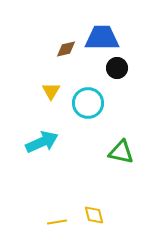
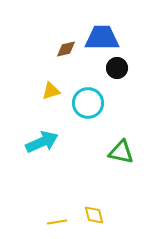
yellow triangle: rotated 42 degrees clockwise
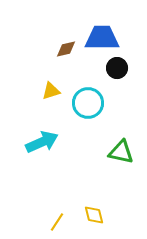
yellow line: rotated 48 degrees counterclockwise
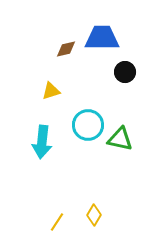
black circle: moved 8 px right, 4 px down
cyan circle: moved 22 px down
cyan arrow: rotated 120 degrees clockwise
green triangle: moved 1 px left, 13 px up
yellow diamond: rotated 45 degrees clockwise
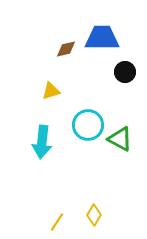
green triangle: rotated 16 degrees clockwise
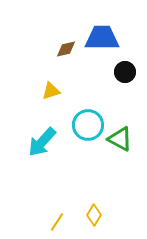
cyan arrow: rotated 36 degrees clockwise
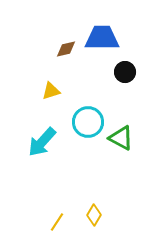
cyan circle: moved 3 px up
green triangle: moved 1 px right, 1 px up
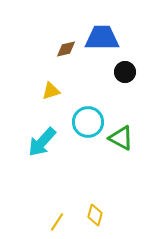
yellow diamond: moved 1 px right; rotated 15 degrees counterclockwise
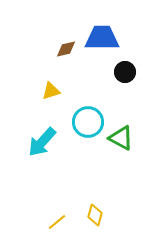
yellow line: rotated 18 degrees clockwise
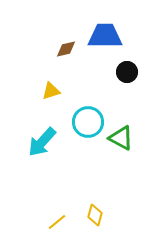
blue trapezoid: moved 3 px right, 2 px up
black circle: moved 2 px right
